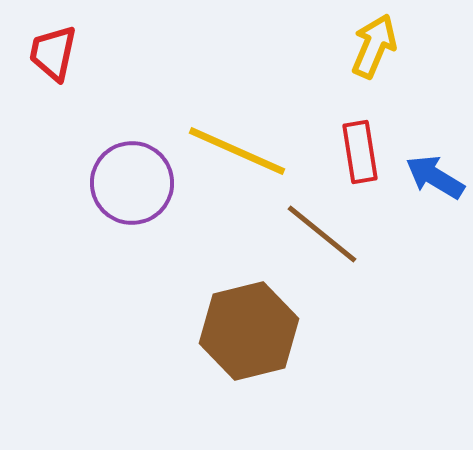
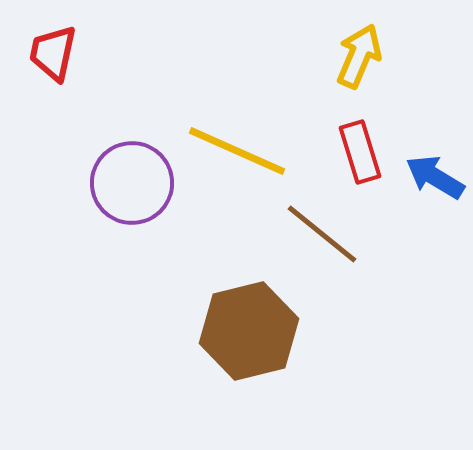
yellow arrow: moved 15 px left, 10 px down
red rectangle: rotated 8 degrees counterclockwise
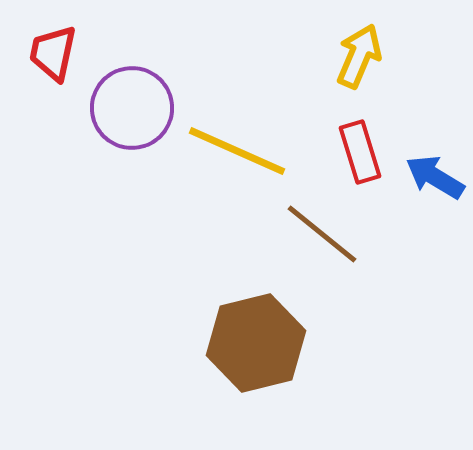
purple circle: moved 75 px up
brown hexagon: moved 7 px right, 12 px down
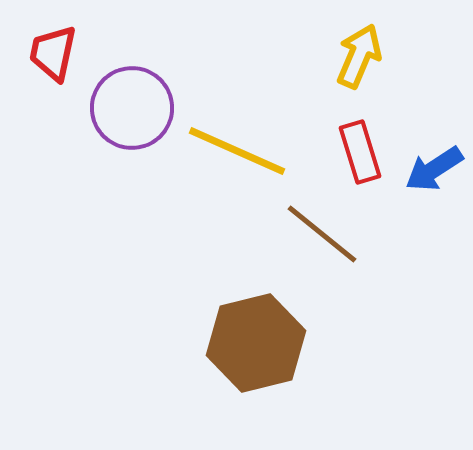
blue arrow: moved 1 px left, 8 px up; rotated 64 degrees counterclockwise
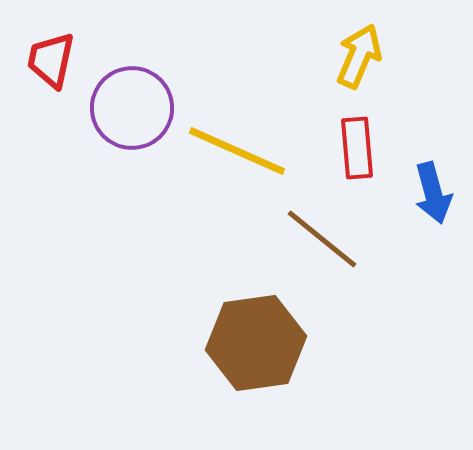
red trapezoid: moved 2 px left, 7 px down
red rectangle: moved 3 px left, 4 px up; rotated 12 degrees clockwise
blue arrow: moved 1 px left, 24 px down; rotated 72 degrees counterclockwise
brown line: moved 5 px down
brown hexagon: rotated 6 degrees clockwise
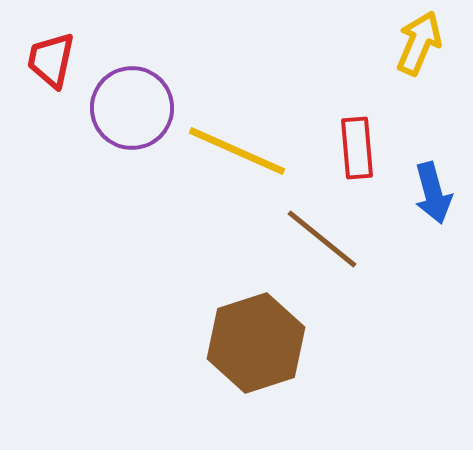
yellow arrow: moved 60 px right, 13 px up
brown hexagon: rotated 10 degrees counterclockwise
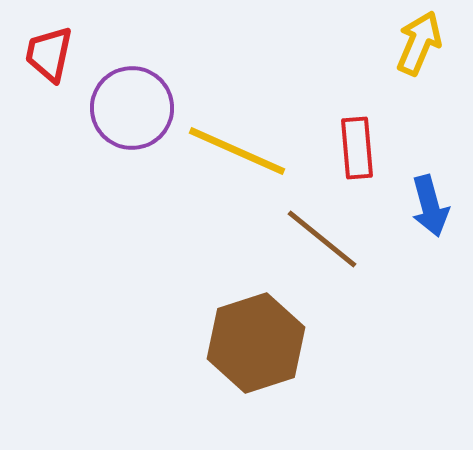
red trapezoid: moved 2 px left, 6 px up
blue arrow: moved 3 px left, 13 px down
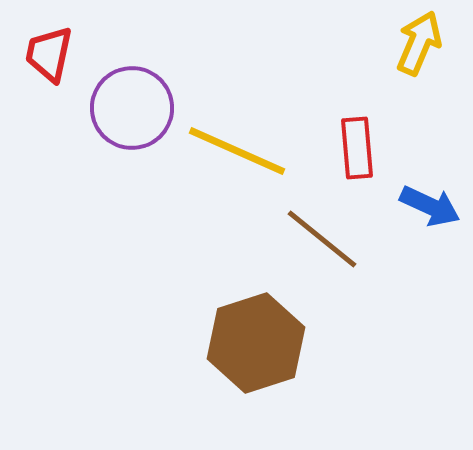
blue arrow: rotated 50 degrees counterclockwise
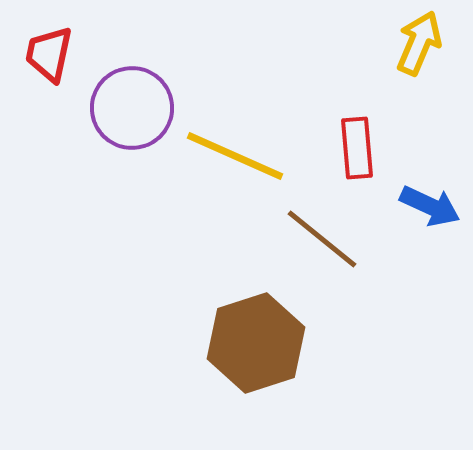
yellow line: moved 2 px left, 5 px down
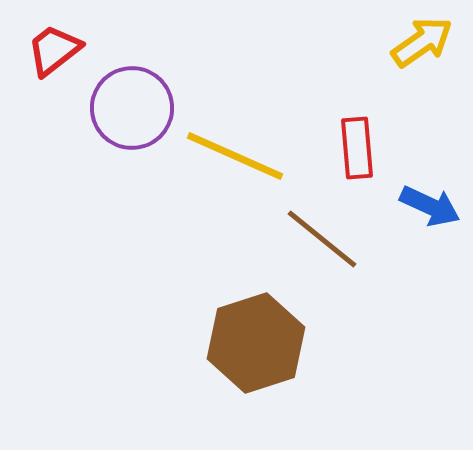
yellow arrow: moved 3 px right, 1 px up; rotated 32 degrees clockwise
red trapezoid: moved 5 px right, 4 px up; rotated 40 degrees clockwise
